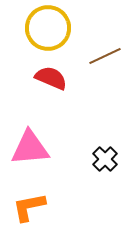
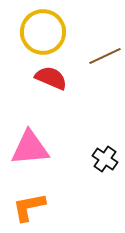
yellow circle: moved 5 px left, 4 px down
black cross: rotated 10 degrees counterclockwise
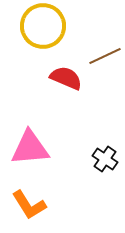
yellow circle: moved 6 px up
red semicircle: moved 15 px right
orange L-shape: moved 2 px up; rotated 111 degrees counterclockwise
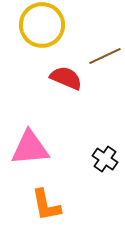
yellow circle: moved 1 px left, 1 px up
orange L-shape: moved 17 px right; rotated 21 degrees clockwise
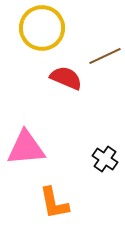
yellow circle: moved 3 px down
pink triangle: moved 4 px left
orange L-shape: moved 8 px right, 2 px up
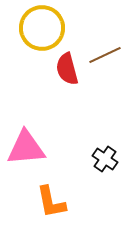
brown line: moved 1 px up
red semicircle: moved 1 px right, 9 px up; rotated 128 degrees counterclockwise
orange L-shape: moved 3 px left, 1 px up
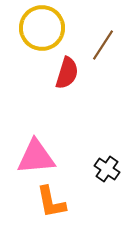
brown line: moved 2 px left, 10 px up; rotated 32 degrees counterclockwise
red semicircle: moved 4 px down; rotated 148 degrees counterclockwise
pink triangle: moved 10 px right, 9 px down
black cross: moved 2 px right, 10 px down
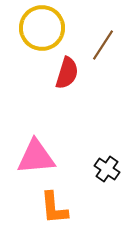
orange L-shape: moved 3 px right, 6 px down; rotated 6 degrees clockwise
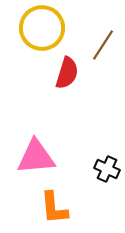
black cross: rotated 10 degrees counterclockwise
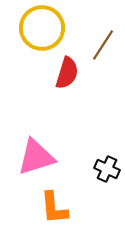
pink triangle: rotated 12 degrees counterclockwise
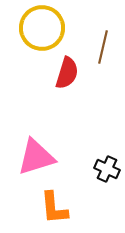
brown line: moved 2 px down; rotated 20 degrees counterclockwise
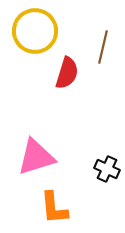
yellow circle: moved 7 px left, 3 px down
